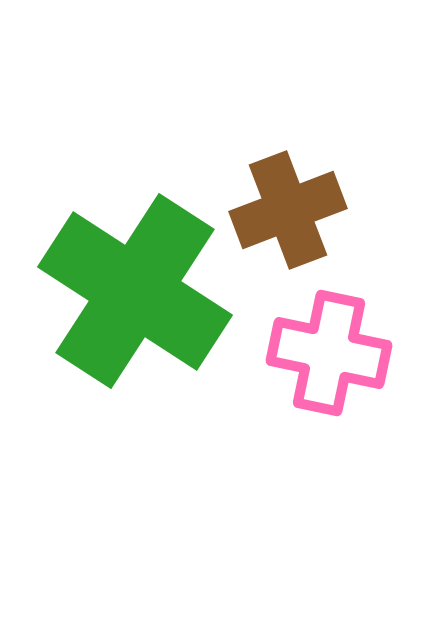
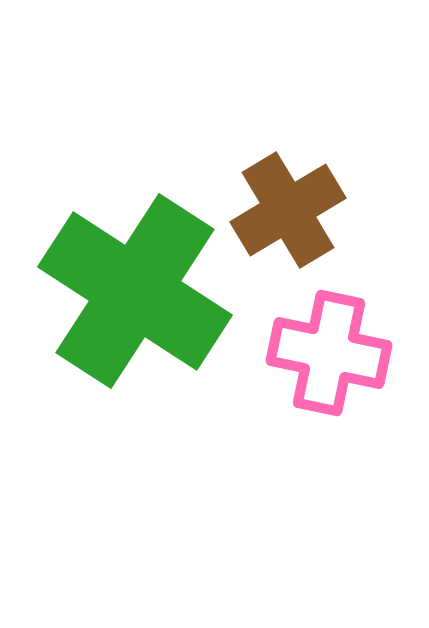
brown cross: rotated 10 degrees counterclockwise
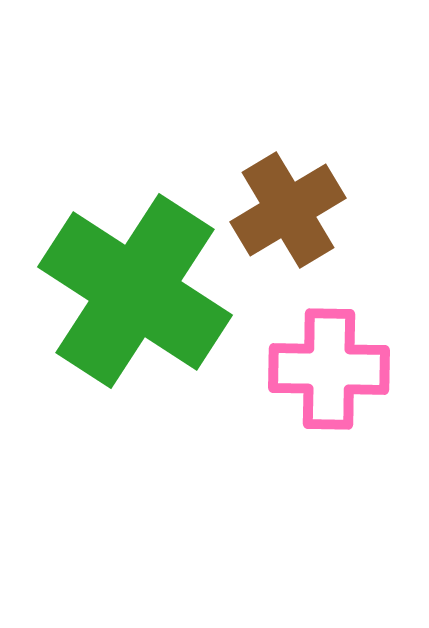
pink cross: moved 16 px down; rotated 11 degrees counterclockwise
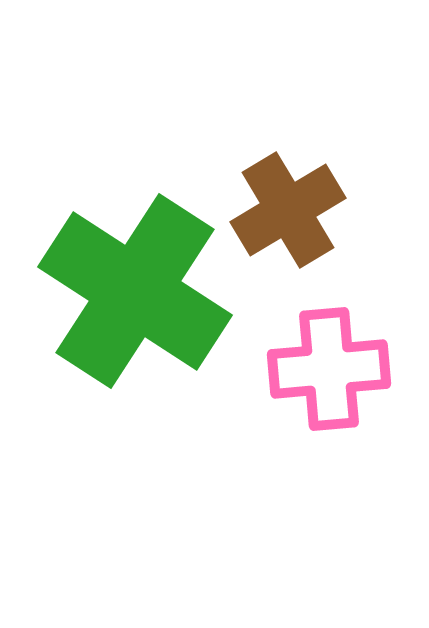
pink cross: rotated 6 degrees counterclockwise
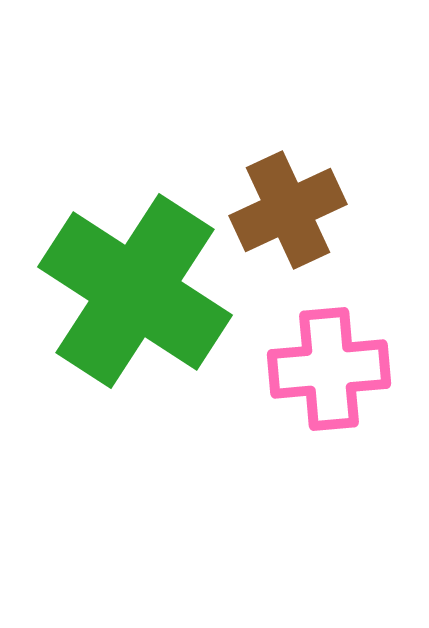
brown cross: rotated 6 degrees clockwise
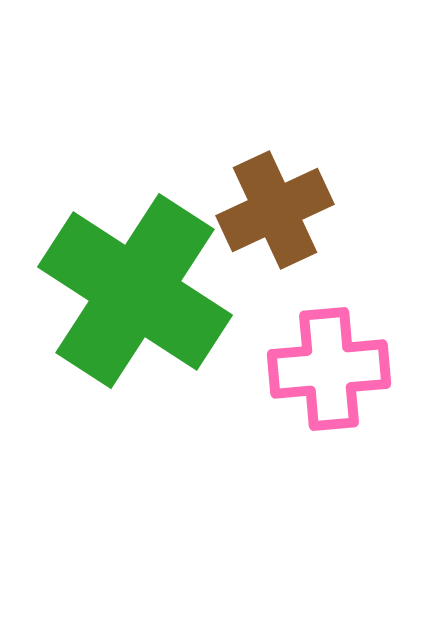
brown cross: moved 13 px left
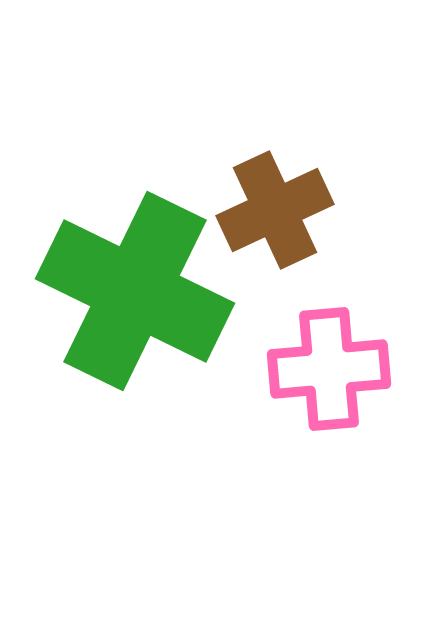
green cross: rotated 7 degrees counterclockwise
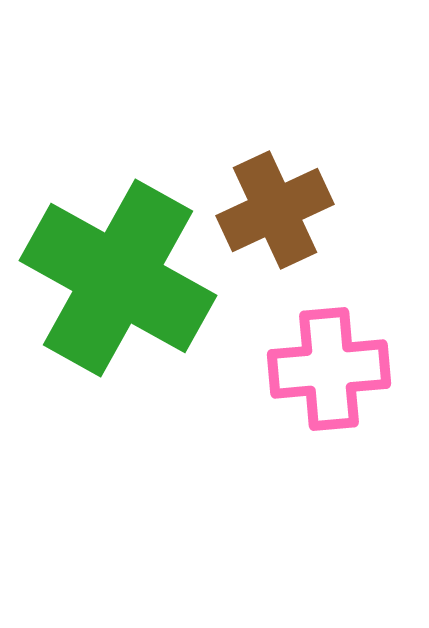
green cross: moved 17 px left, 13 px up; rotated 3 degrees clockwise
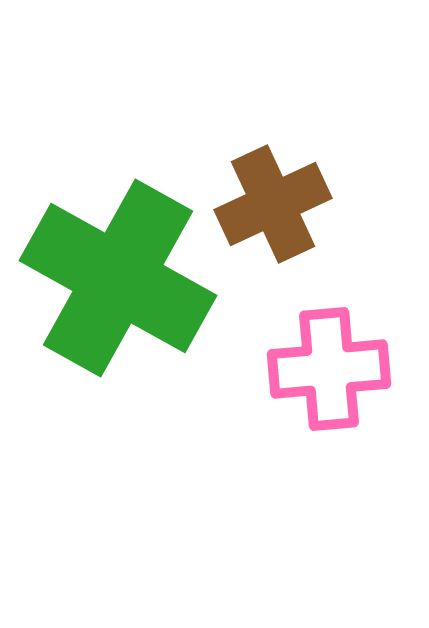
brown cross: moved 2 px left, 6 px up
